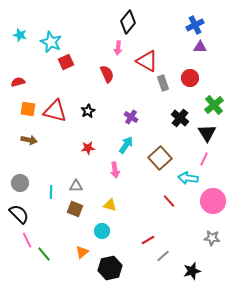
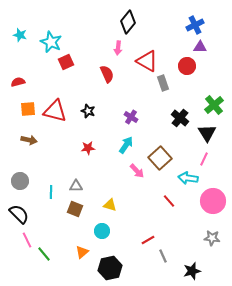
red circle at (190, 78): moved 3 px left, 12 px up
orange square at (28, 109): rotated 14 degrees counterclockwise
black star at (88, 111): rotated 24 degrees counterclockwise
pink arrow at (115, 170): moved 22 px right, 1 px down; rotated 35 degrees counterclockwise
gray circle at (20, 183): moved 2 px up
gray line at (163, 256): rotated 72 degrees counterclockwise
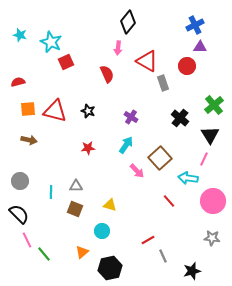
black triangle at (207, 133): moved 3 px right, 2 px down
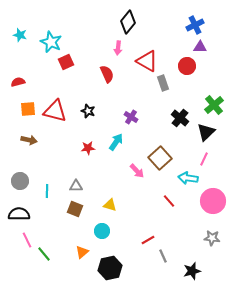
black triangle at (210, 135): moved 4 px left, 3 px up; rotated 18 degrees clockwise
cyan arrow at (126, 145): moved 10 px left, 3 px up
cyan line at (51, 192): moved 4 px left, 1 px up
black semicircle at (19, 214): rotated 45 degrees counterclockwise
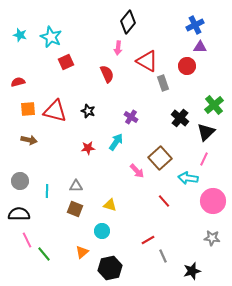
cyan star at (51, 42): moved 5 px up
red line at (169, 201): moved 5 px left
